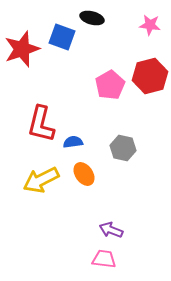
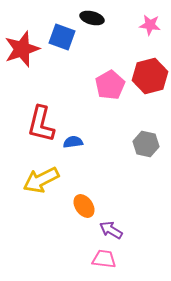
gray hexagon: moved 23 px right, 4 px up
orange ellipse: moved 32 px down
purple arrow: rotated 10 degrees clockwise
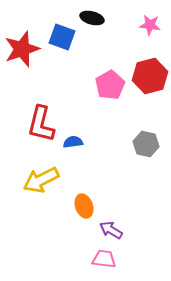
orange ellipse: rotated 15 degrees clockwise
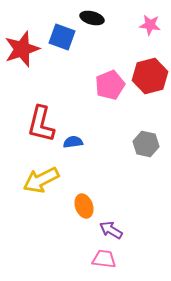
pink pentagon: rotated 8 degrees clockwise
